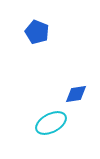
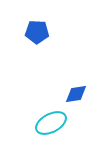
blue pentagon: rotated 20 degrees counterclockwise
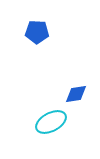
cyan ellipse: moved 1 px up
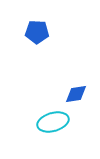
cyan ellipse: moved 2 px right; rotated 12 degrees clockwise
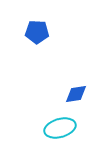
cyan ellipse: moved 7 px right, 6 px down
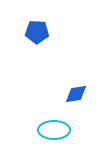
cyan ellipse: moved 6 px left, 2 px down; rotated 16 degrees clockwise
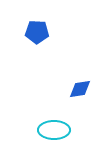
blue diamond: moved 4 px right, 5 px up
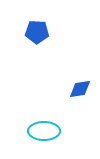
cyan ellipse: moved 10 px left, 1 px down
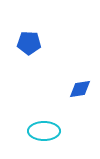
blue pentagon: moved 8 px left, 11 px down
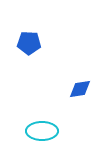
cyan ellipse: moved 2 px left
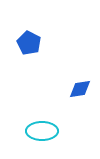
blue pentagon: rotated 25 degrees clockwise
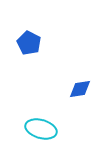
cyan ellipse: moved 1 px left, 2 px up; rotated 16 degrees clockwise
